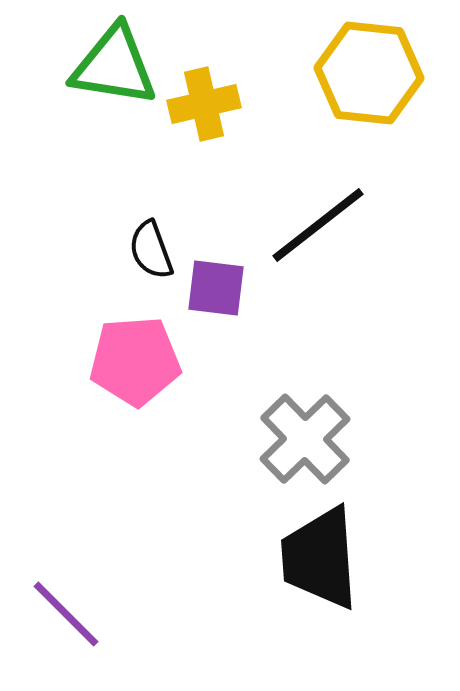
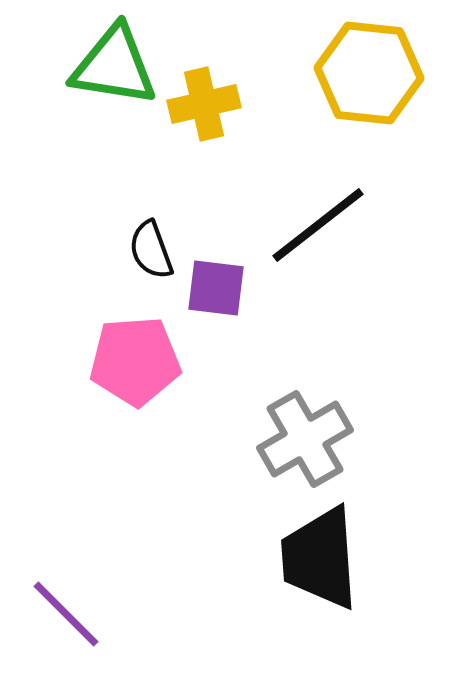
gray cross: rotated 14 degrees clockwise
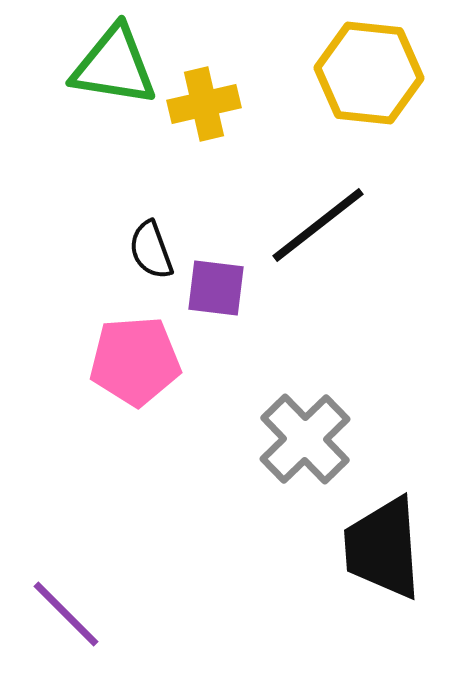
gray cross: rotated 14 degrees counterclockwise
black trapezoid: moved 63 px right, 10 px up
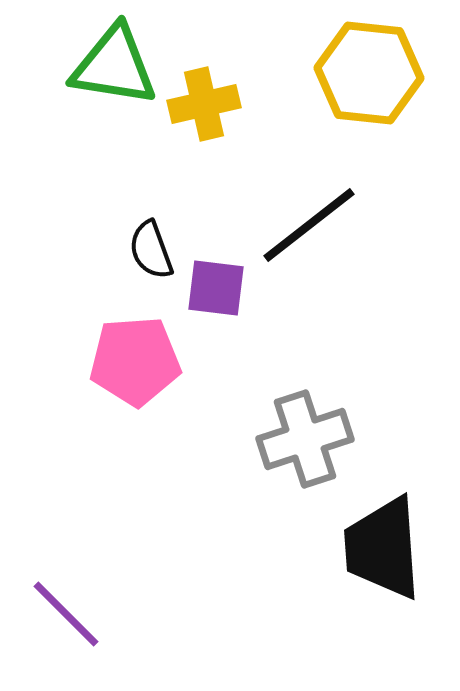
black line: moved 9 px left
gray cross: rotated 26 degrees clockwise
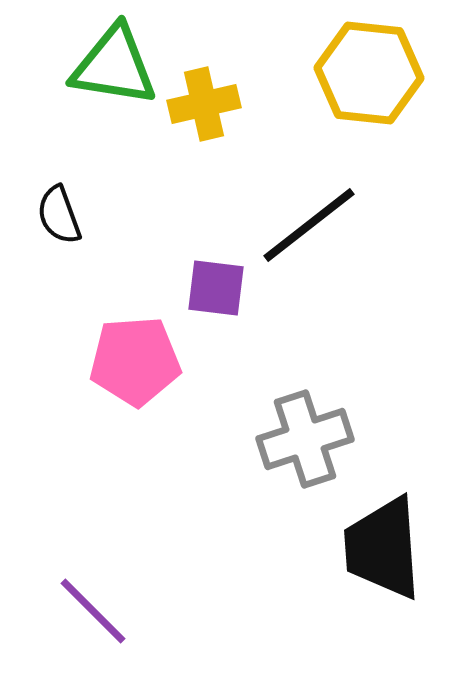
black semicircle: moved 92 px left, 35 px up
purple line: moved 27 px right, 3 px up
